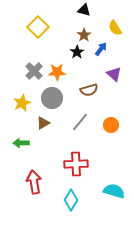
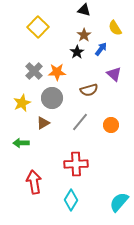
cyan semicircle: moved 5 px right, 11 px down; rotated 65 degrees counterclockwise
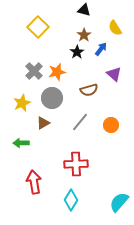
orange star: rotated 12 degrees counterclockwise
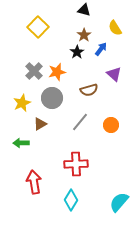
brown triangle: moved 3 px left, 1 px down
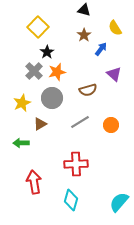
black star: moved 30 px left
brown semicircle: moved 1 px left
gray line: rotated 18 degrees clockwise
cyan diamond: rotated 15 degrees counterclockwise
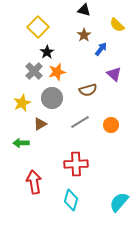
yellow semicircle: moved 2 px right, 3 px up; rotated 14 degrees counterclockwise
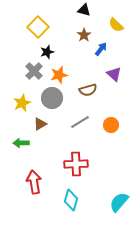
yellow semicircle: moved 1 px left
black star: rotated 16 degrees clockwise
orange star: moved 2 px right, 3 px down
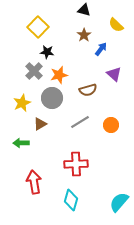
black star: rotated 24 degrees clockwise
